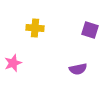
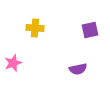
purple square: rotated 30 degrees counterclockwise
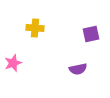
purple square: moved 1 px right, 4 px down
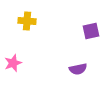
yellow cross: moved 8 px left, 7 px up
purple square: moved 3 px up
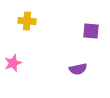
purple square: rotated 18 degrees clockwise
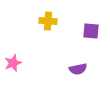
yellow cross: moved 21 px right
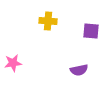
pink star: rotated 12 degrees clockwise
purple semicircle: moved 1 px right, 1 px down
